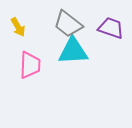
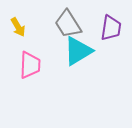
gray trapezoid: rotated 20 degrees clockwise
purple trapezoid: rotated 80 degrees clockwise
cyan triangle: moved 5 px right; rotated 28 degrees counterclockwise
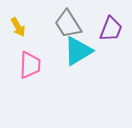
purple trapezoid: moved 1 px down; rotated 12 degrees clockwise
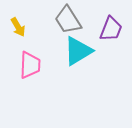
gray trapezoid: moved 4 px up
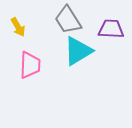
purple trapezoid: rotated 108 degrees counterclockwise
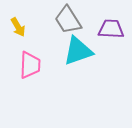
cyan triangle: rotated 12 degrees clockwise
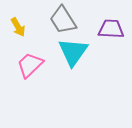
gray trapezoid: moved 5 px left
cyan triangle: moved 5 px left, 1 px down; rotated 36 degrees counterclockwise
pink trapezoid: rotated 136 degrees counterclockwise
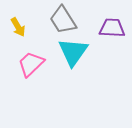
purple trapezoid: moved 1 px right, 1 px up
pink trapezoid: moved 1 px right, 1 px up
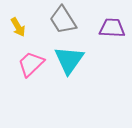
cyan triangle: moved 4 px left, 8 px down
